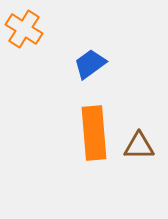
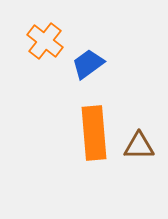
orange cross: moved 21 px right, 12 px down; rotated 6 degrees clockwise
blue trapezoid: moved 2 px left
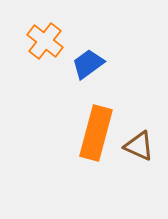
orange rectangle: moved 2 px right; rotated 20 degrees clockwise
brown triangle: rotated 24 degrees clockwise
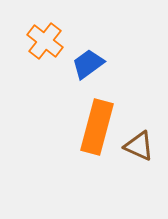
orange rectangle: moved 1 px right, 6 px up
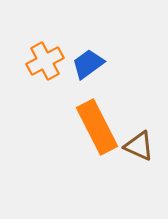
orange cross: moved 20 px down; rotated 24 degrees clockwise
orange rectangle: rotated 42 degrees counterclockwise
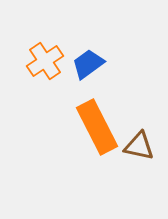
orange cross: rotated 6 degrees counterclockwise
brown triangle: rotated 12 degrees counterclockwise
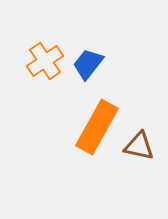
blue trapezoid: rotated 16 degrees counterclockwise
orange rectangle: rotated 56 degrees clockwise
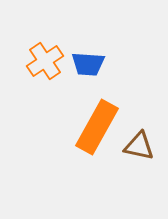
blue trapezoid: rotated 124 degrees counterclockwise
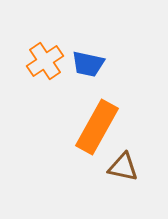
blue trapezoid: rotated 8 degrees clockwise
brown triangle: moved 16 px left, 21 px down
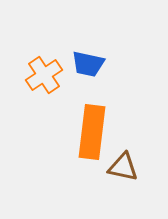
orange cross: moved 1 px left, 14 px down
orange rectangle: moved 5 px left, 5 px down; rotated 22 degrees counterclockwise
